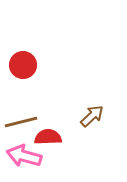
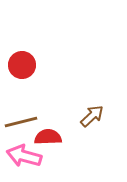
red circle: moved 1 px left
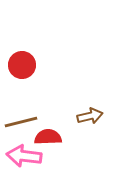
brown arrow: moved 2 px left; rotated 30 degrees clockwise
pink arrow: rotated 8 degrees counterclockwise
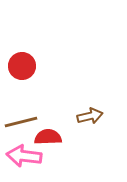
red circle: moved 1 px down
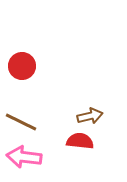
brown line: rotated 40 degrees clockwise
red semicircle: moved 32 px right, 4 px down; rotated 8 degrees clockwise
pink arrow: moved 1 px down
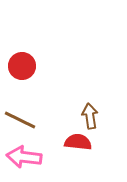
brown arrow: rotated 85 degrees counterclockwise
brown line: moved 1 px left, 2 px up
red semicircle: moved 2 px left, 1 px down
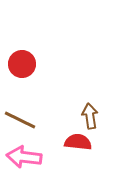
red circle: moved 2 px up
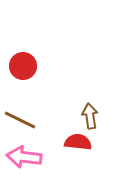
red circle: moved 1 px right, 2 px down
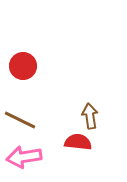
pink arrow: rotated 16 degrees counterclockwise
